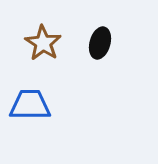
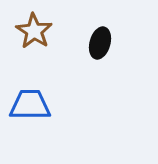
brown star: moved 9 px left, 12 px up
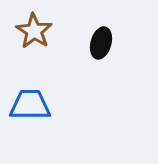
black ellipse: moved 1 px right
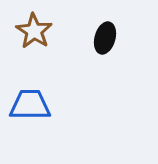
black ellipse: moved 4 px right, 5 px up
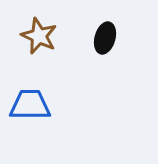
brown star: moved 5 px right, 5 px down; rotated 9 degrees counterclockwise
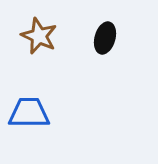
blue trapezoid: moved 1 px left, 8 px down
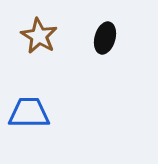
brown star: rotated 6 degrees clockwise
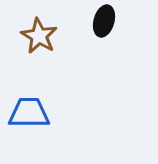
black ellipse: moved 1 px left, 17 px up
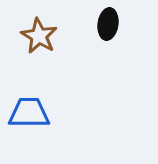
black ellipse: moved 4 px right, 3 px down; rotated 8 degrees counterclockwise
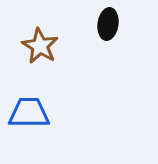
brown star: moved 1 px right, 10 px down
